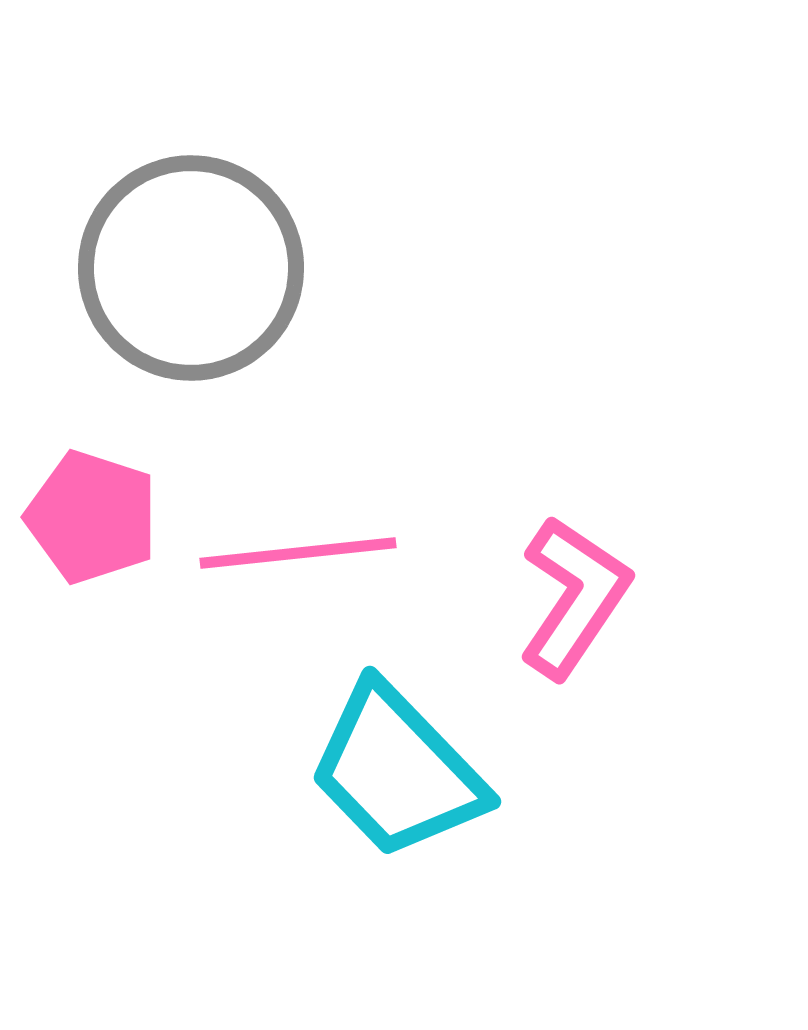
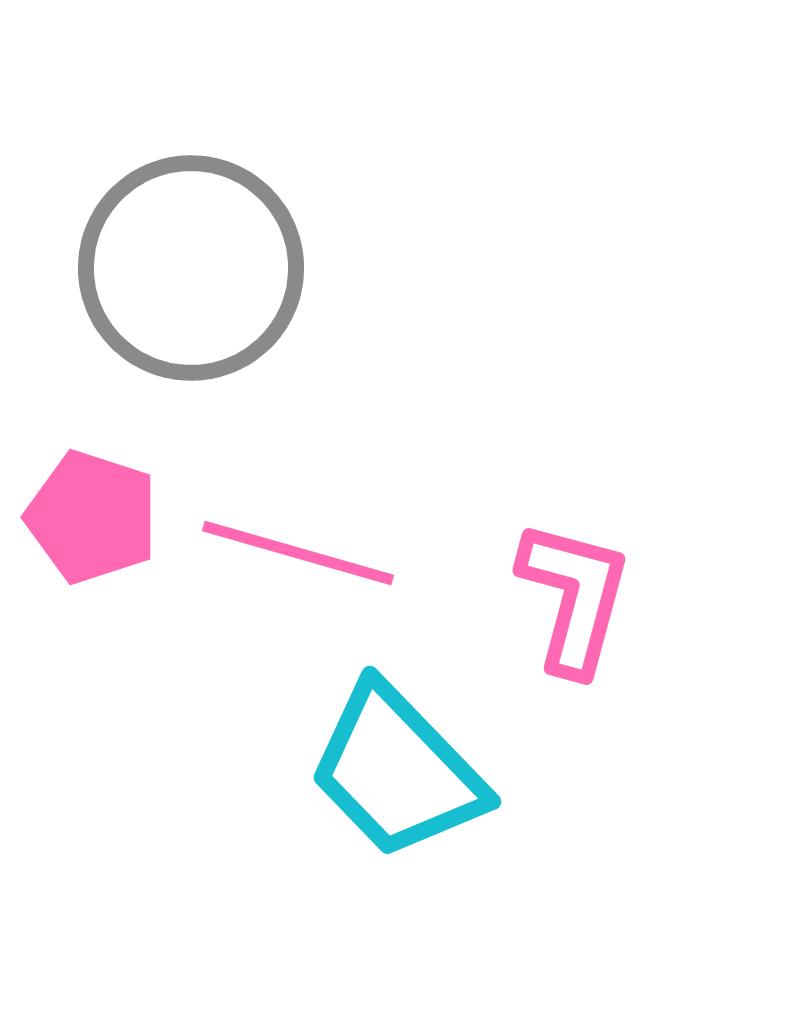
pink line: rotated 22 degrees clockwise
pink L-shape: rotated 19 degrees counterclockwise
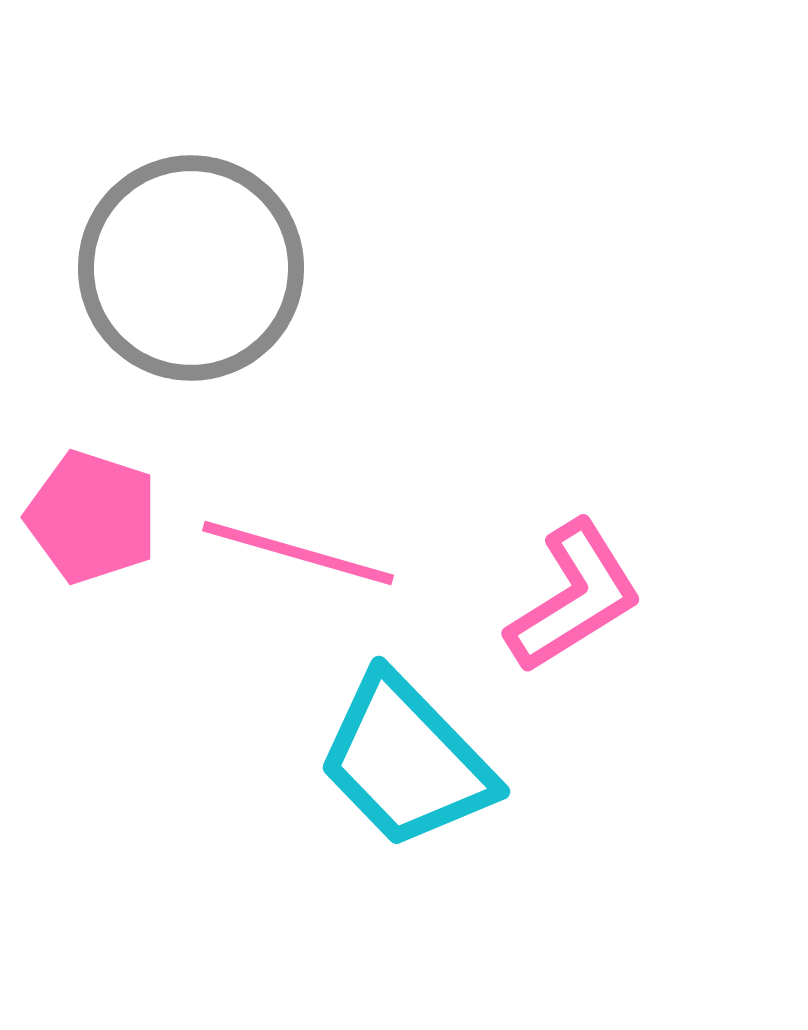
pink L-shape: rotated 43 degrees clockwise
cyan trapezoid: moved 9 px right, 10 px up
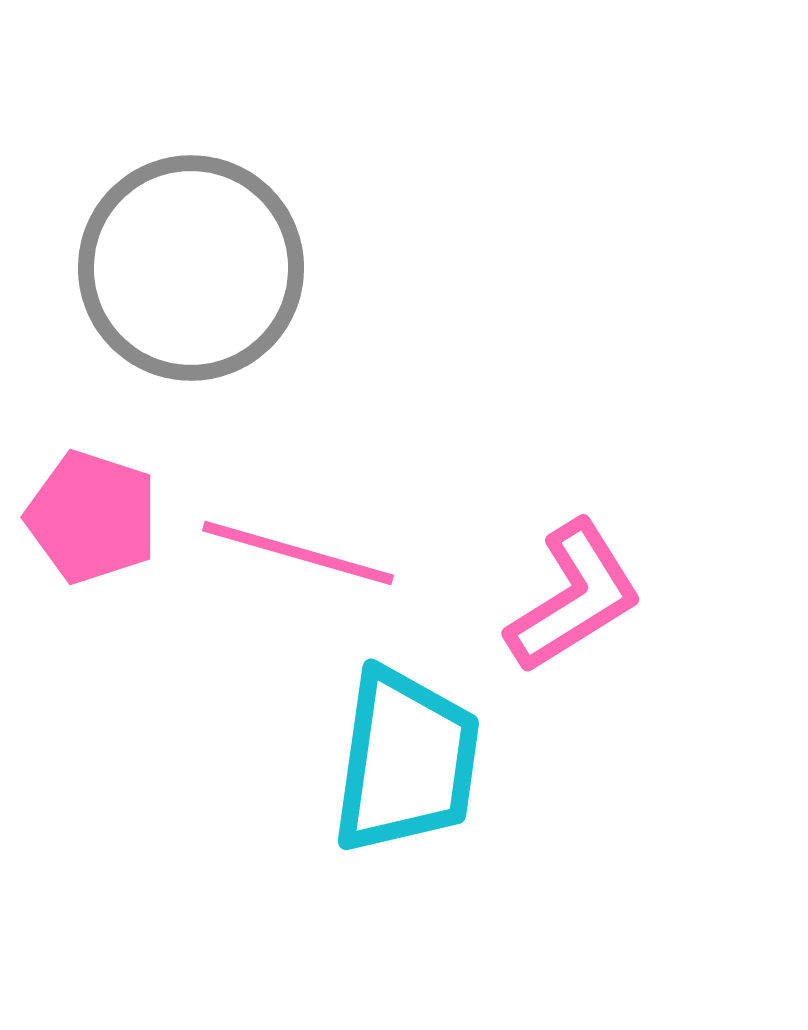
cyan trapezoid: rotated 128 degrees counterclockwise
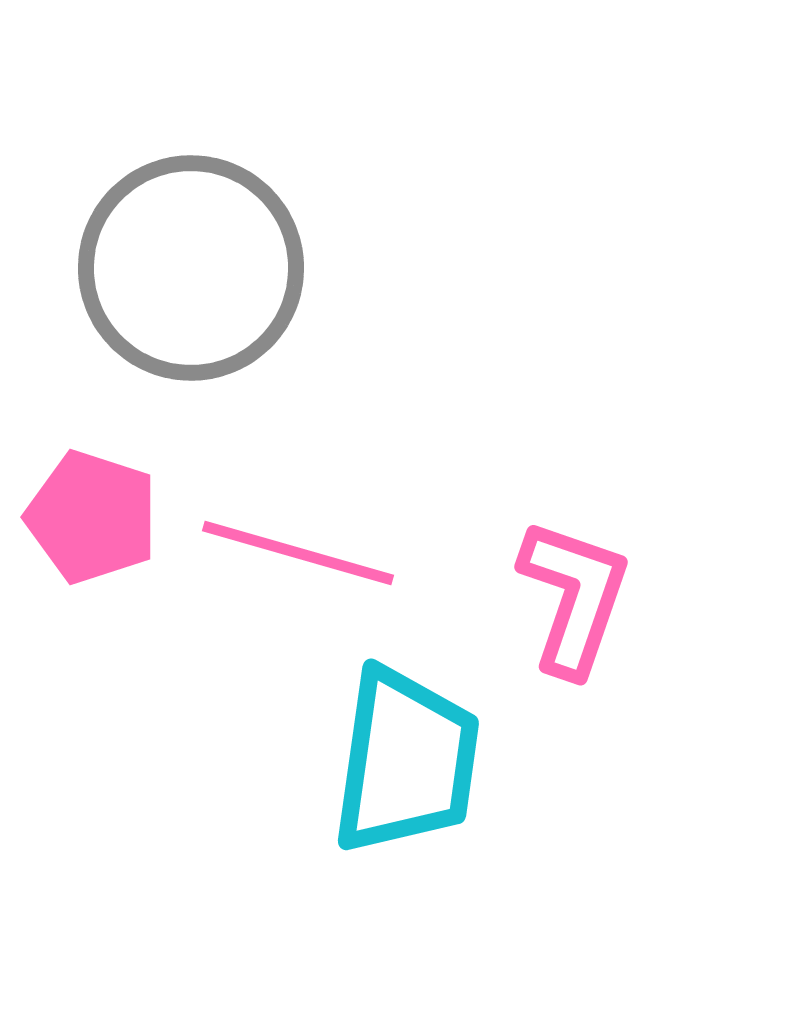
pink L-shape: rotated 39 degrees counterclockwise
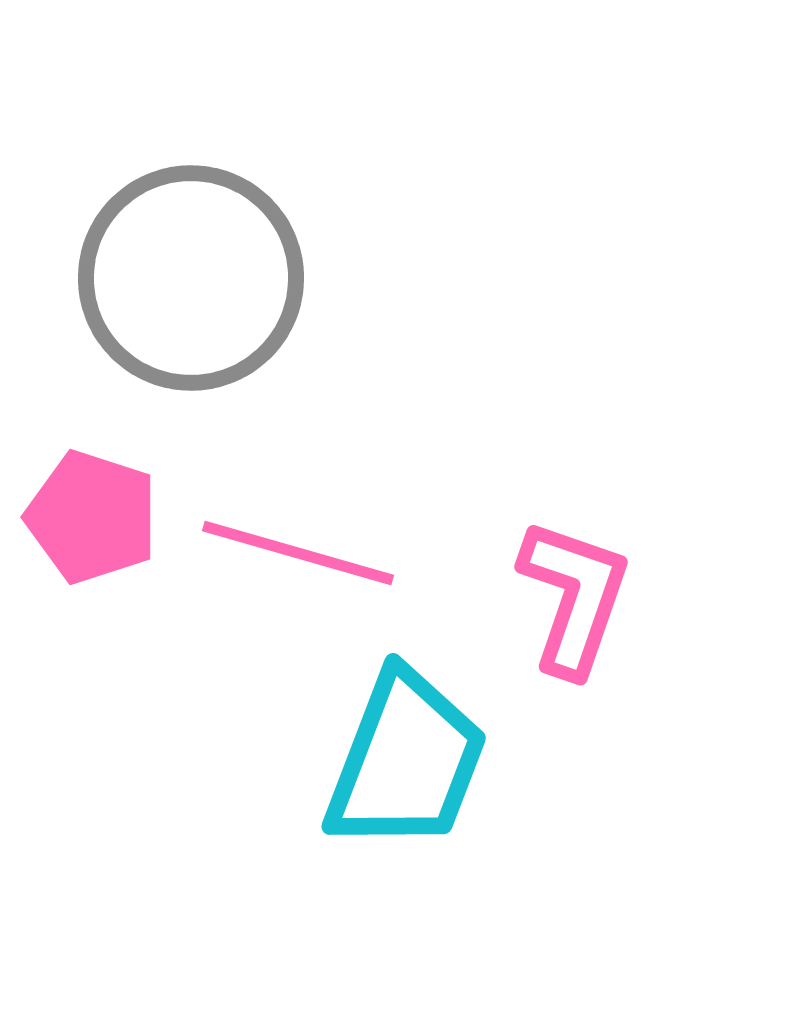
gray circle: moved 10 px down
cyan trapezoid: rotated 13 degrees clockwise
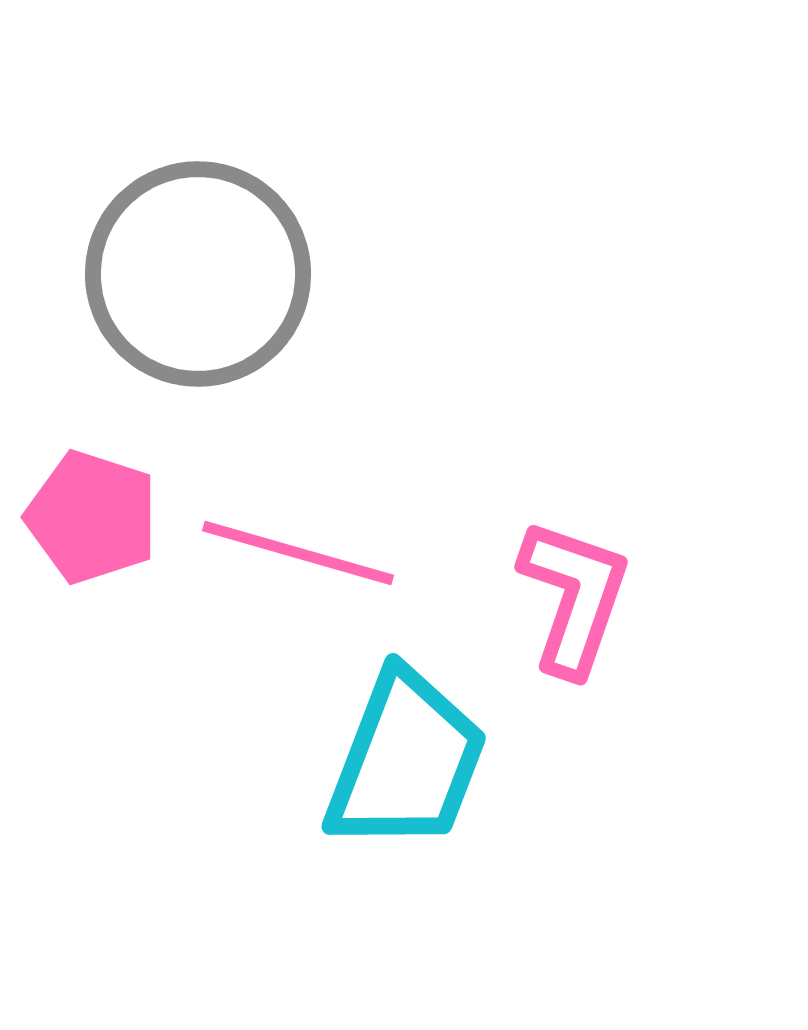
gray circle: moved 7 px right, 4 px up
